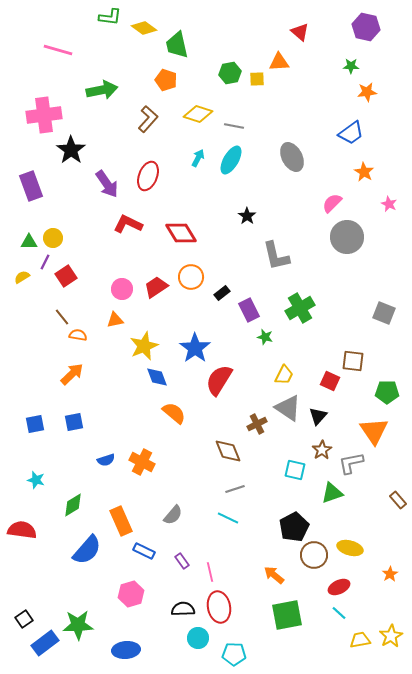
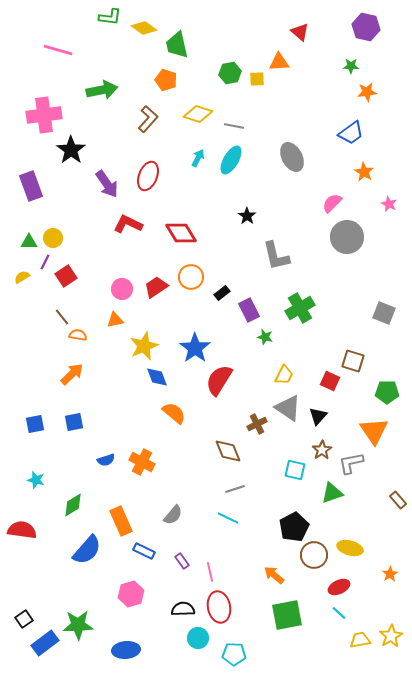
brown square at (353, 361): rotated 10 degrees clockwise
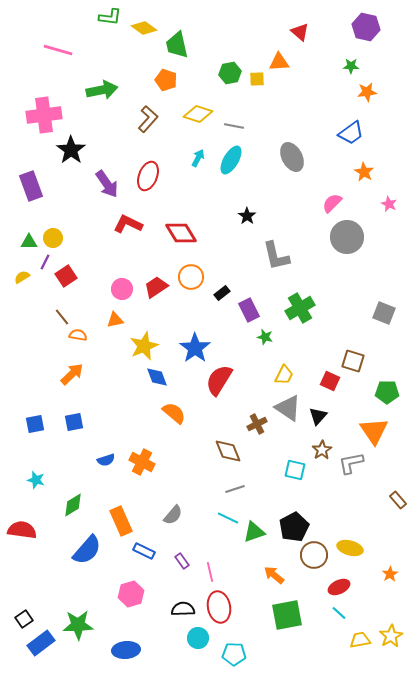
green triangle at (332, 493): moved 78 px left, 39 px down
blue rectangle at (45, 643): moved 4 px left
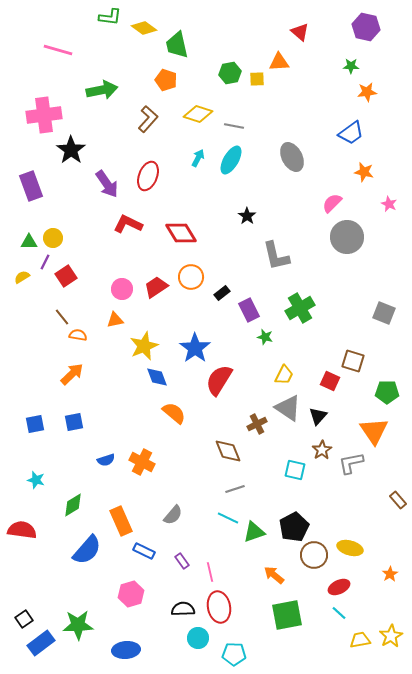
orange star at (364, 172): rotated 18 degrees counterclockwise
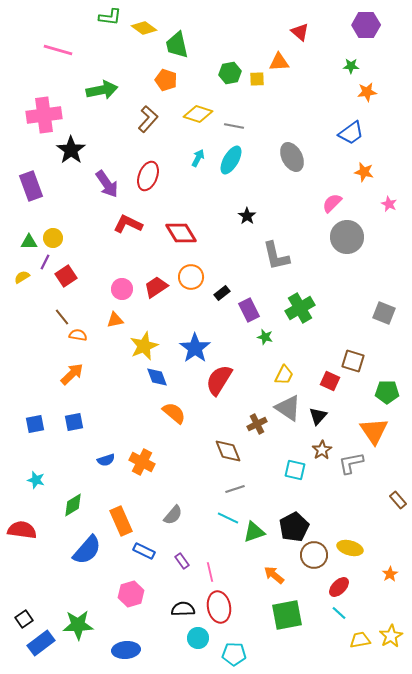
purple hexagon at (366, 27): moved 2 px up; rotated 12 degrees counterclockwise
red ellipse at (339, 587): rotated 20 degrees counterclockwise
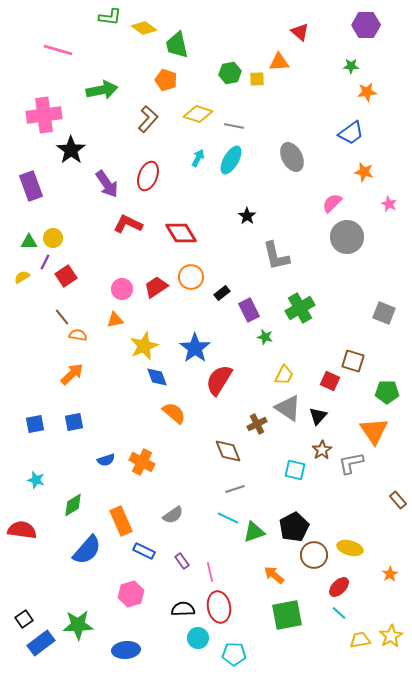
gray semicircle at (173, 515): rotated 15 degrees clockwise
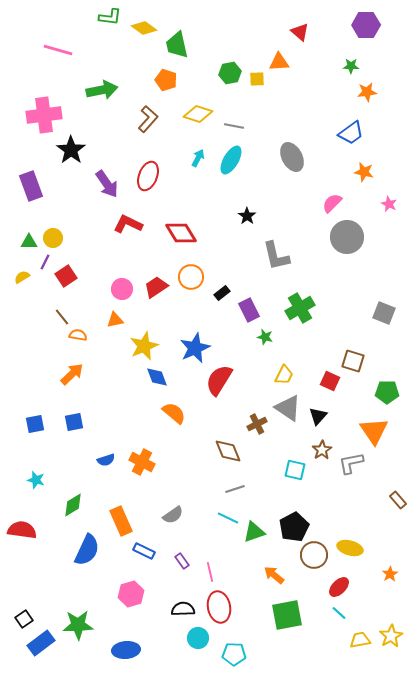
blue star at (195, 348): rotated 12 degrees clockwise
blue semicircle at (87, 550): rotated 16 degrees counterclockwise
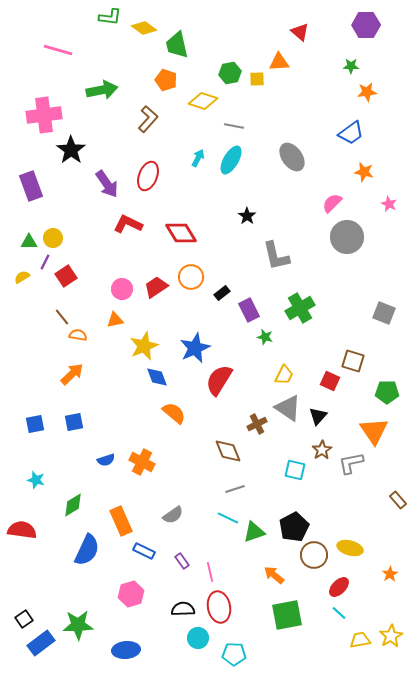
yellow diamond at (198, 114): moved 5 px right, 13 px up
gray ellipse at (292, 157): rotated 8 degrees counterclockwise
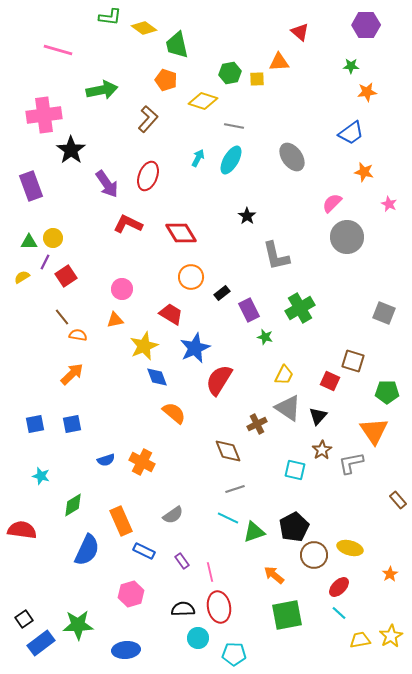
red trapezoid at (156, 287): moved 15 px right, 27 px down; rotated 65 degrees clockwise
blue square at (74, 422): moved 2 px left, 2 px down
cyan star at (36, 480): moved 5 px right, 4 px up
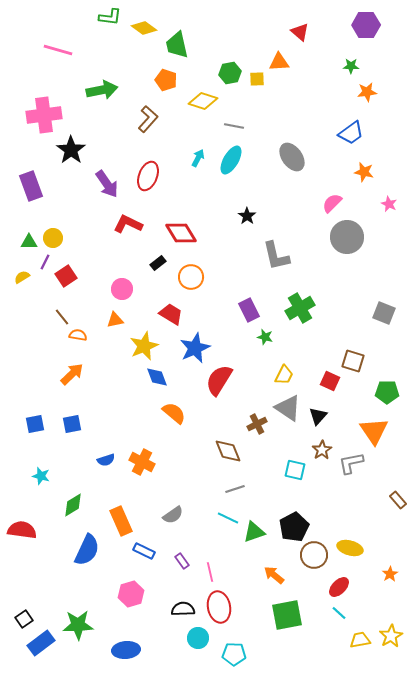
black rectangle at (222, 293): moved 64 px left, 30 px up
